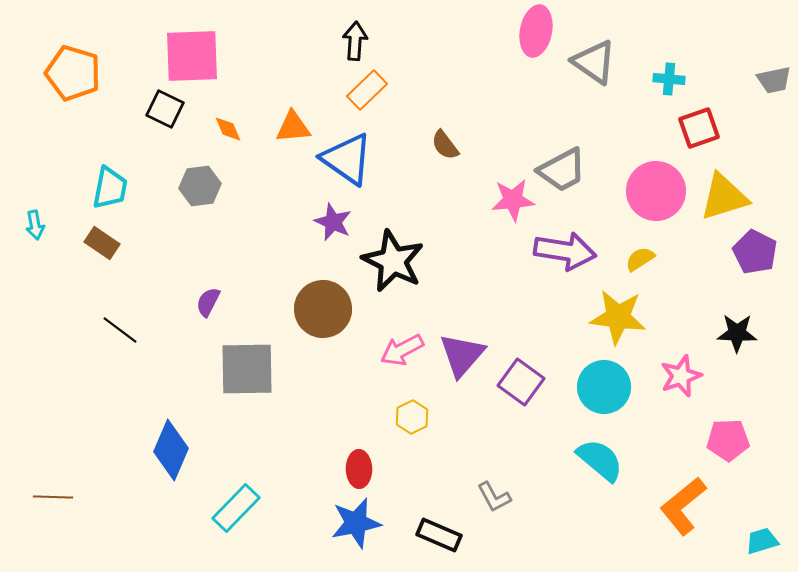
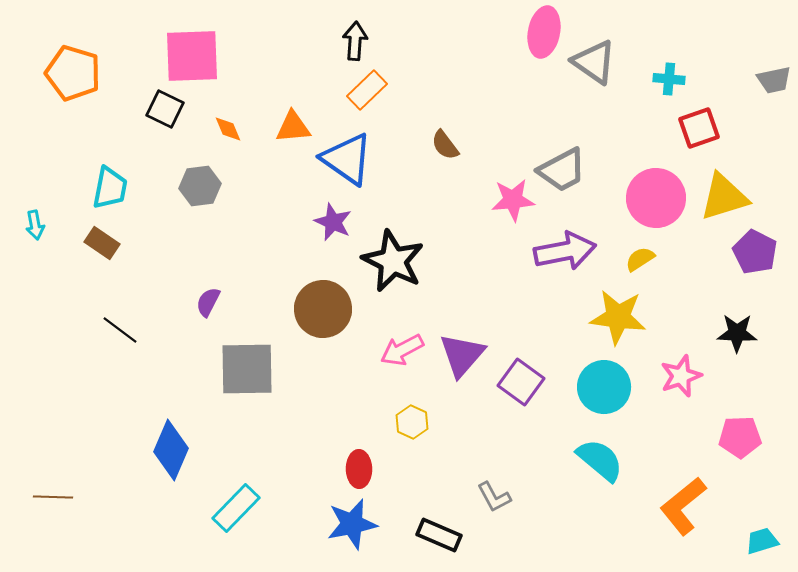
pink ellipse at (536, 31): moved 8 px right, 1 px down
pink circle at (656, 191): moved 7 px down
purple arrow at (565, 251): rotated 20 degrees counterclockwise
yellow hexagon at (412, 417): moved 5 px down; rotated 8 degrees counterclockwise
pink pentagon at (728, 440): moved 12 px right, 3 px up
blue star at (356, 523): moved 4 px left, 1 px down
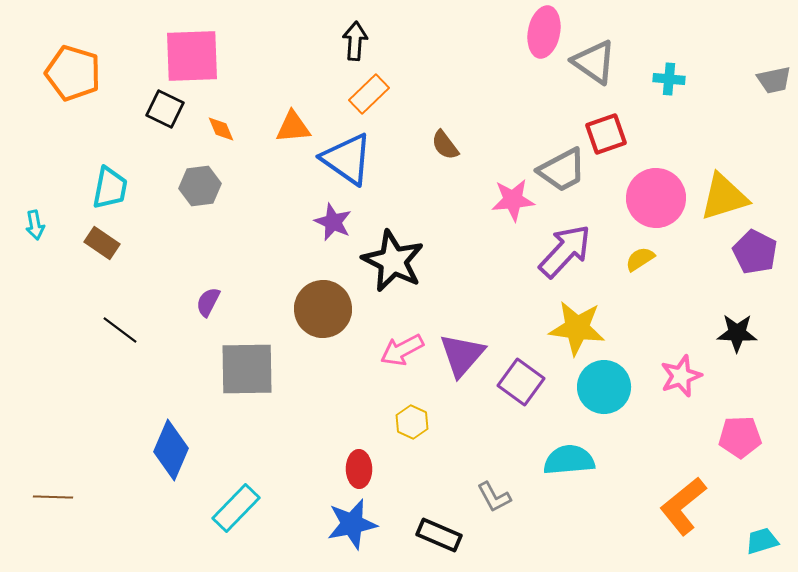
orange rectangle at (367, 90): moved 2 px right, 4 px down
red square at (699, 128): moved 93 px left, 6 px down
orange diamond at (228, 129): moved 7 px left
purple arrow at (565, 251): rotated 36 degrees counterclockwise
yellow star at (618, 317): moved 41 px left, 11 px down
cyan semicircle at (600, 460): moved 31 px left; rotated 45 degrees counterclockwise
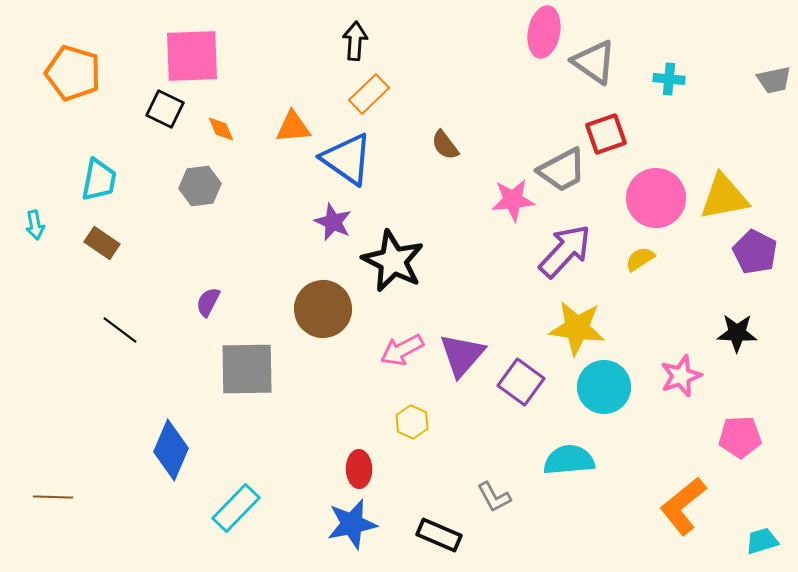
cyan trapezoid at (110, 188): moved 11 px left, 8 px up
yellow triangle at (724, 197): rotated 6 degrees clockwise
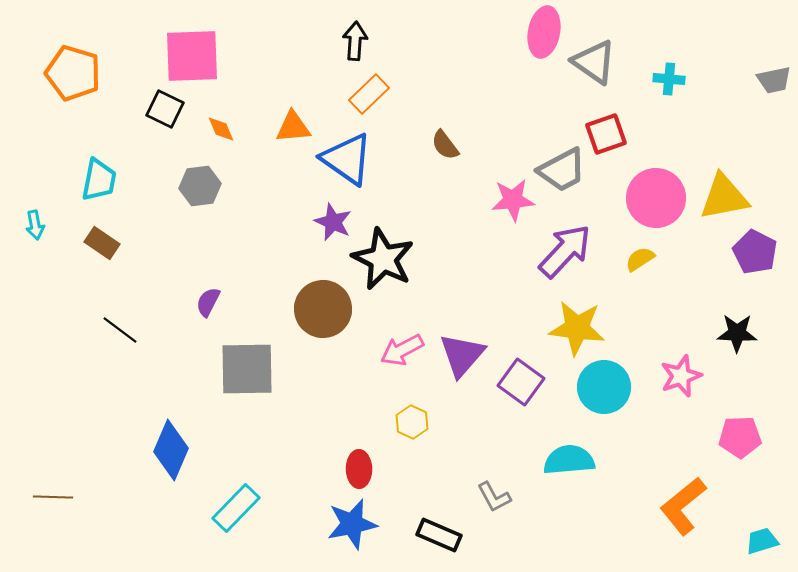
black star at (393, 261): moved 10 px left, 2 px up
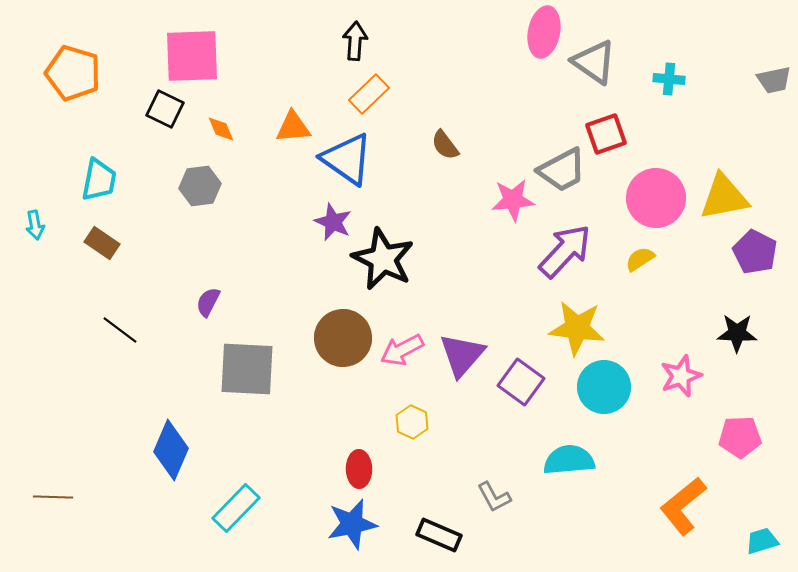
brown circle at (323, 309): moved 20 px right, 29 px down
gray square at (247, 369): rotated 4 degrees clockwise
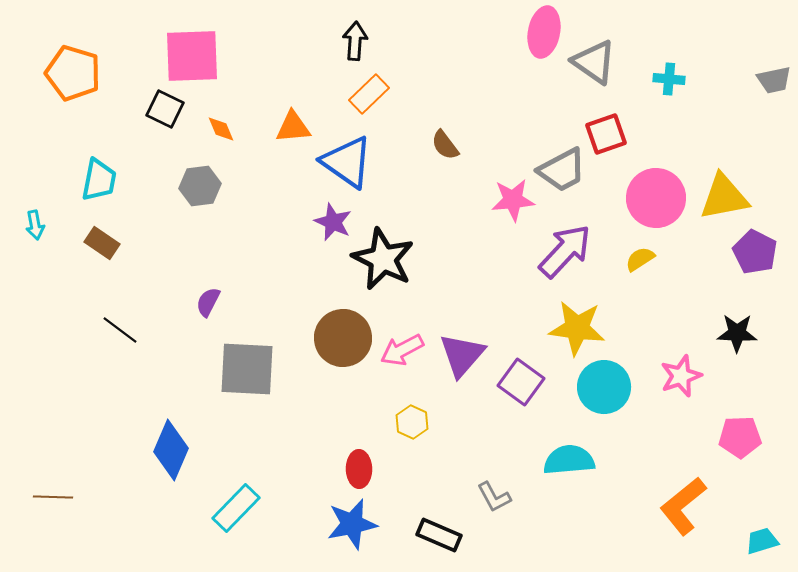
blue triangle at (347, 159): moved 3 px down
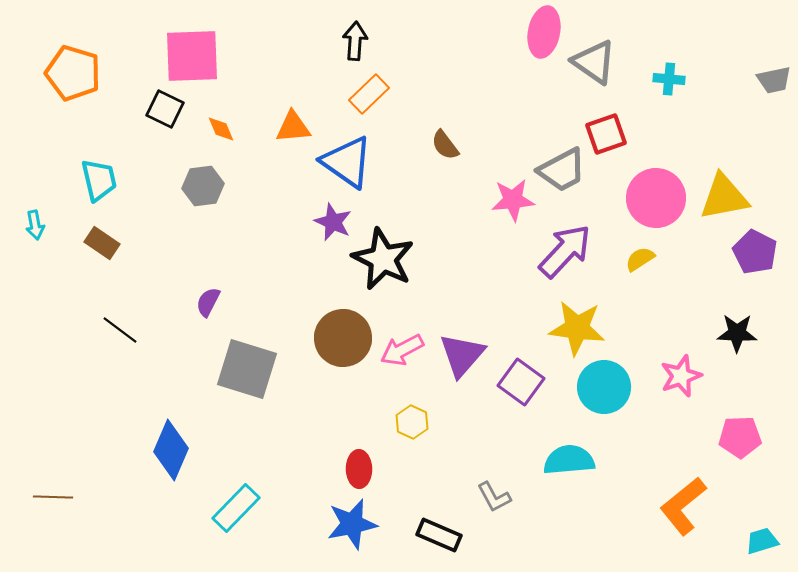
cyan trapezoid at (99, 180): rotated 24 degrees counterclockwise
gray hexagon at (200, 186): moved 3 px right
gray square at (247, 369): rotated 14 degrees clockwise
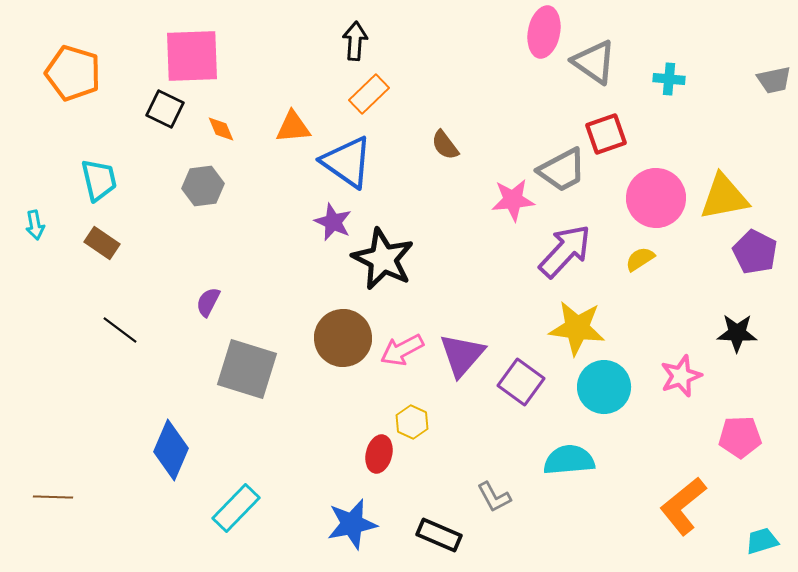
red ellipse at (359, 469): moved 20 px right, 15 px up; rotated 15 degrees clockwise
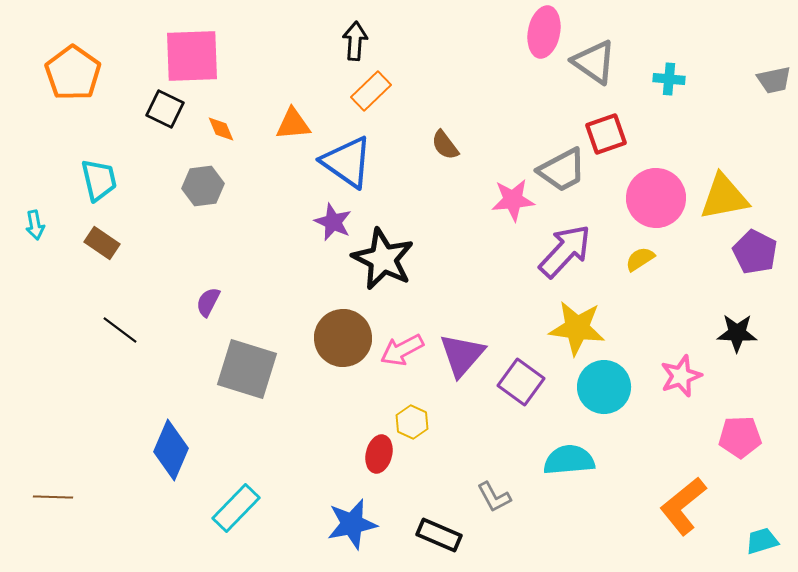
orange pentagon at (73, 73): rotated 18 degrees clockwise
orange rectangle at (369, 94): moved 2 px right, 3 px up
orange triangle at (293, 127): moved 3 px up
